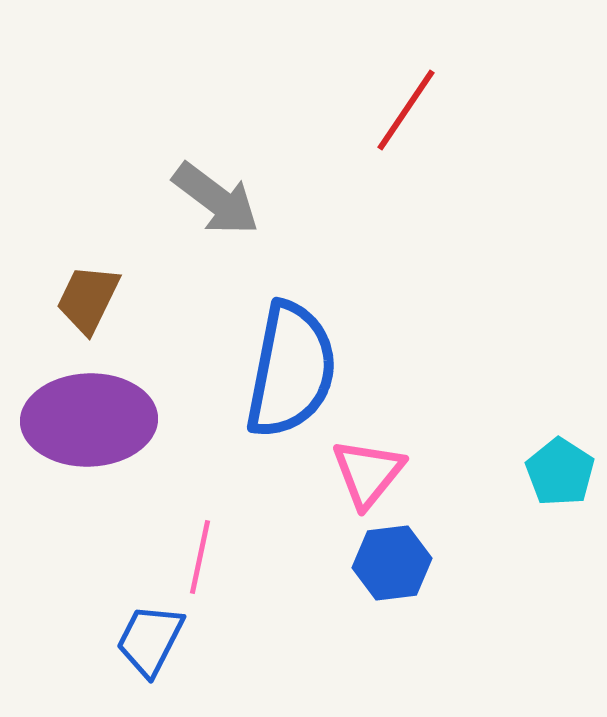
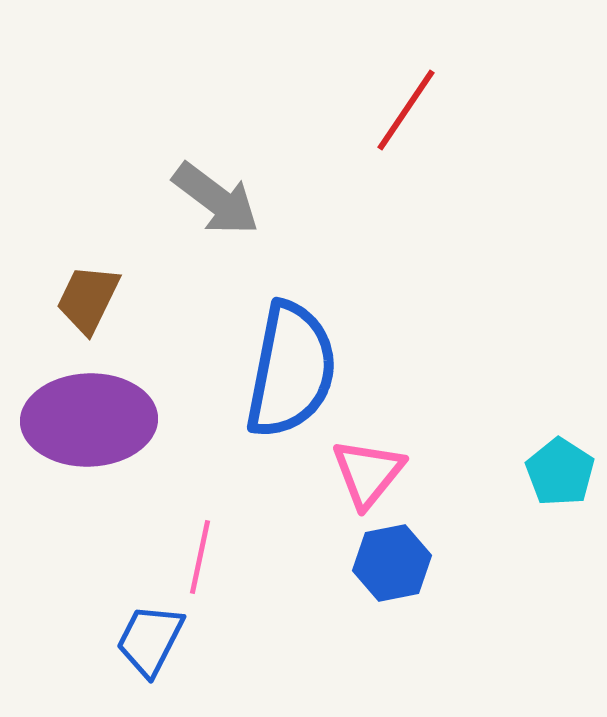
blue hexagon: rotated 4 degrees counterclockwise
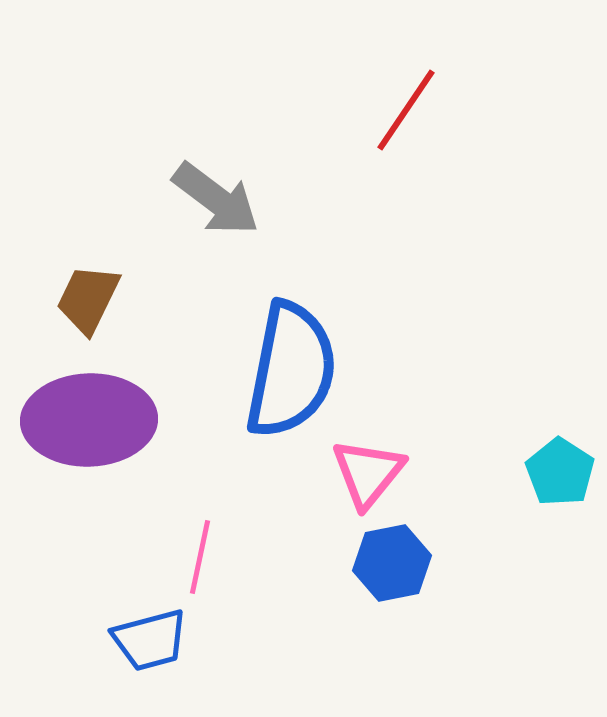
blue trapezoid: rotated 132 degrees counterclockwise
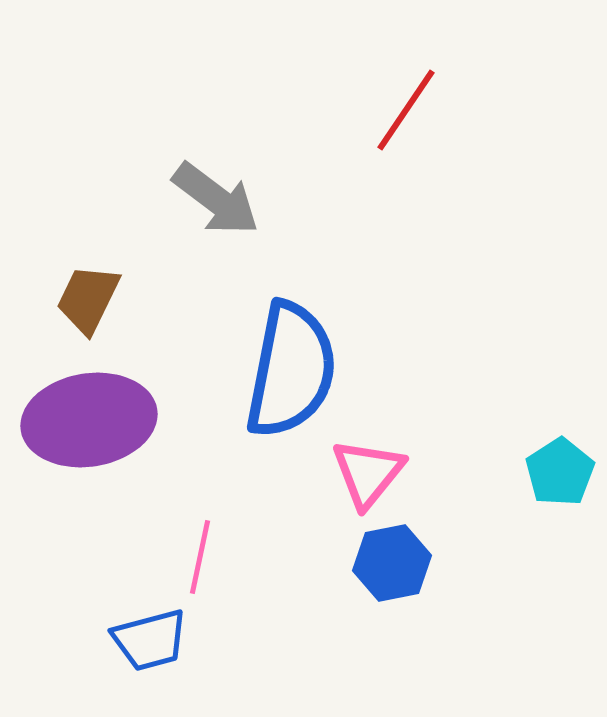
purple ellipse: rotated 7 degrees counterclockwise
cyan pentagon: rotated 6 degrees clockwise
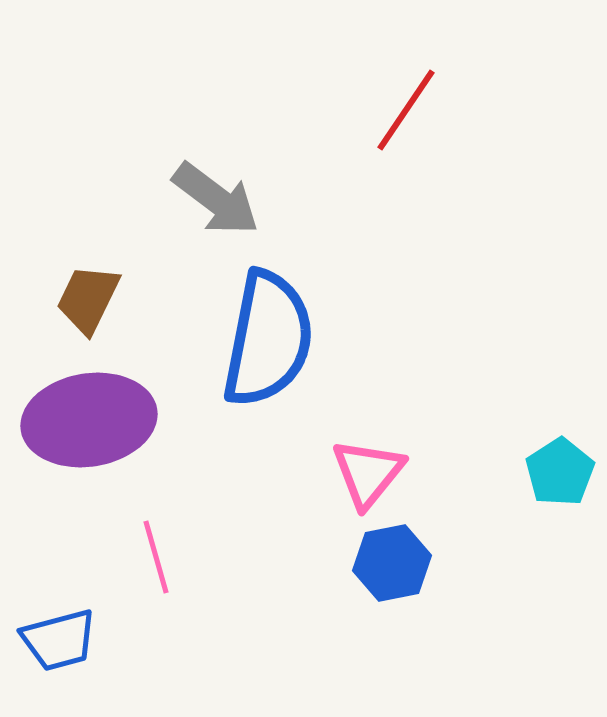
blue semicircle: moved 23 px left, 31 px up
pink line: moved 44 px left; rotated 28 degrees counterclockwise
blue trapezoid: moved 91 px left
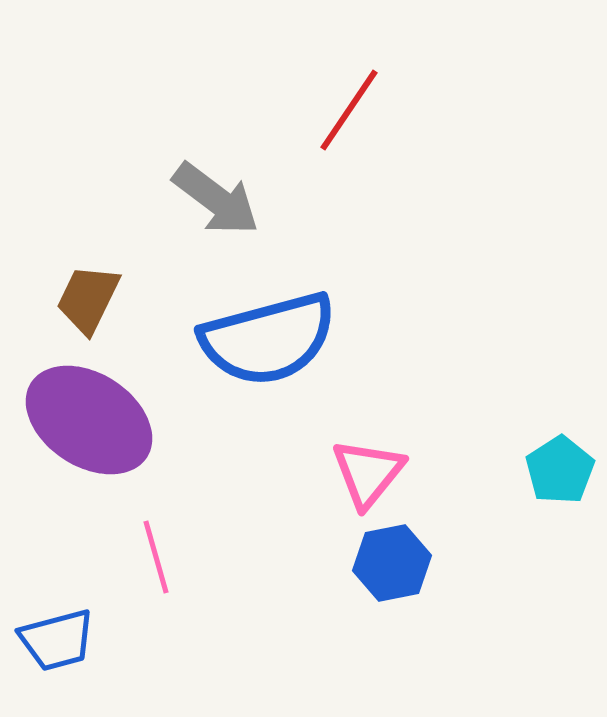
red line: moved 57 px left
blue semicircle: rotated 64 degrees clockwise
purple ellipse: rotated 42 degrees clockwise
cyan pentagon: moved 2 px up
blue trapezoid: moved 2 px left
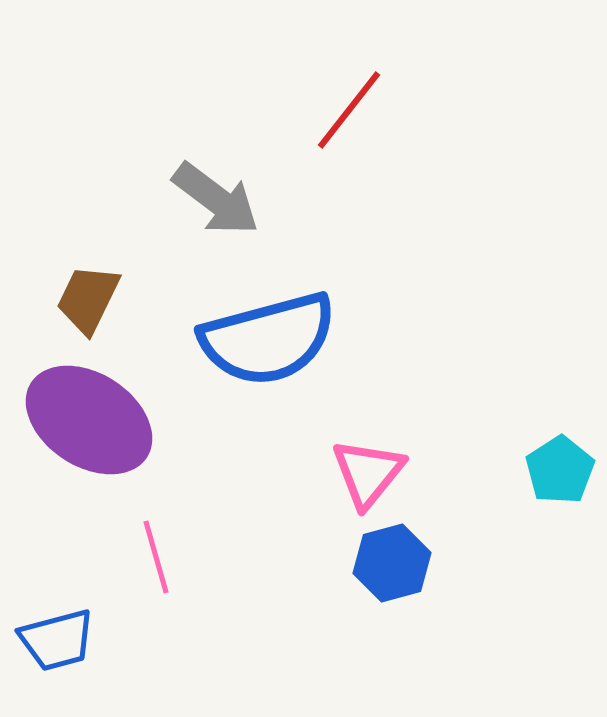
red line: rotated 4 degrees clockwise
blue hexagon: rotated 4 degrees counterclockwise
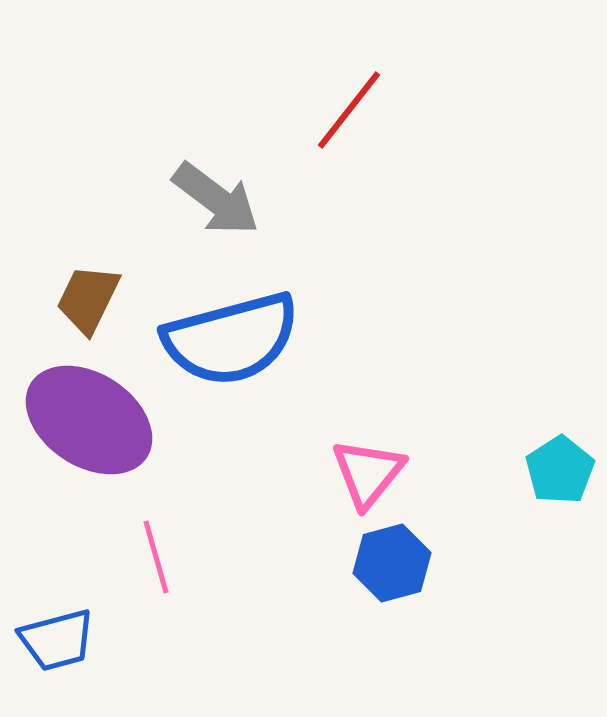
blue semicircle: moved 37 px left
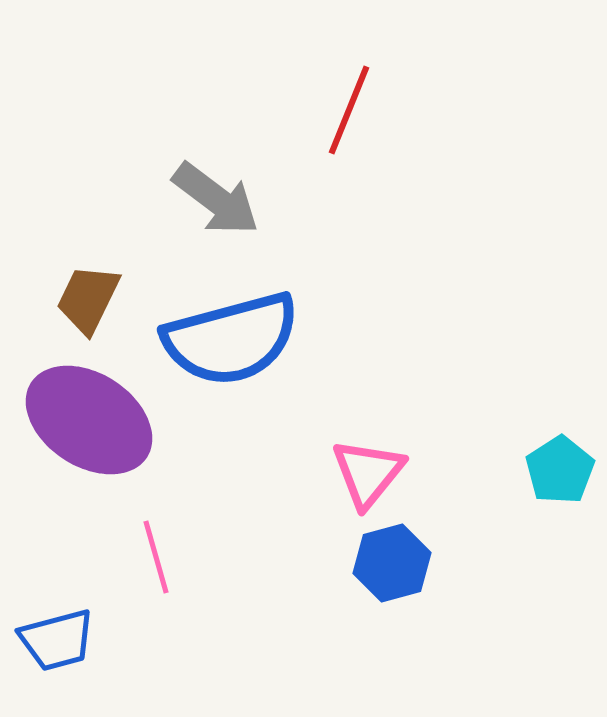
red line: rotated 16 degrees counterclockwise
